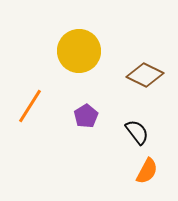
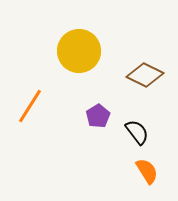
purple pentagon: moved 12 px right
orange semicircle: rotated 60 degrees counterclockwise
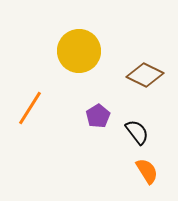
orange line: moved 2 px down
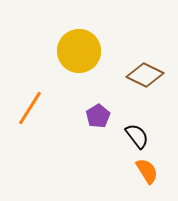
black semicircle: moved 4 px down
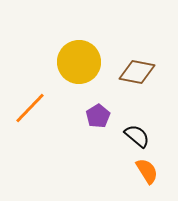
yellow circle: moved 11 px down
brown diamond: moved 8 px left, 3 px up; rotated 15 degrees counterclockwise
orange line: rotated 12 degrees clockwise
black semicircle: rotated 12 degrees counterclockwise
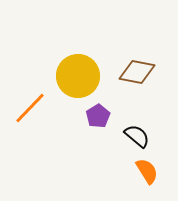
yellow circle: moved 1 px left, 14 px down
